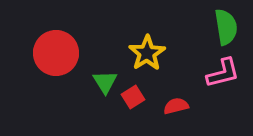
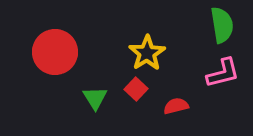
green semicircle: moved 4 px left, 2 px up
red circle: moved 1 px left, 1 px up
green triangle: moved 10 px left, 16 px down
red square: moved 3 px right, 8 px up; rotated 15 degrees counterclockwise
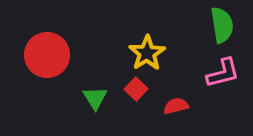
red circle: moved 8 px left, 3 px down
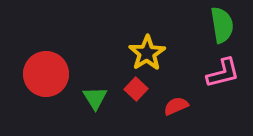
red circle: moved 1 px left, 19 px down
red semicircle: rotated 10 degrees counterclockwise
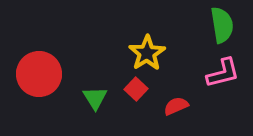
red circle: moved 7 px left
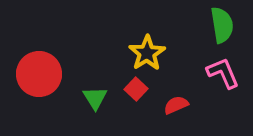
pink L-shape: rotated 99 degrees counterclockwise
red semicircle: moved 1 px up
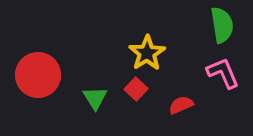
red circle: moved 1 px left, 1 px down
red semicircle: moved 5 px right
